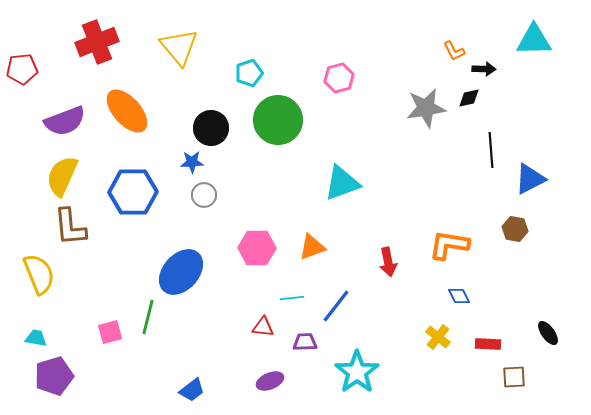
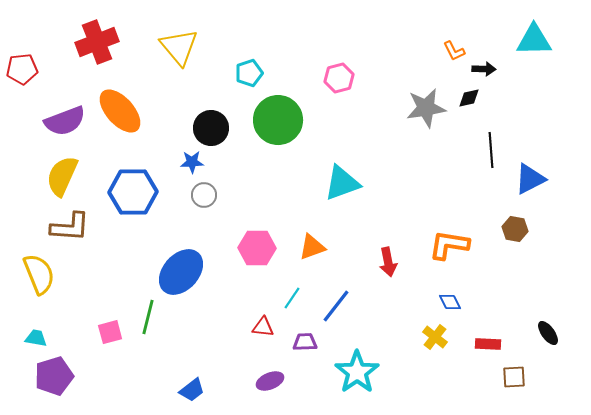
orange ellipse at (127, 111): moved 7 px left
brown L-shape at (70, 227): rotated 81 degrees counterclockwise
blue diamond at (459, 296): moved 9 px left, 6 px down
cyan line at (292, 298): rotated 50 degrees counterclockwise
yellow cross at (438, 337): moved 3 px left
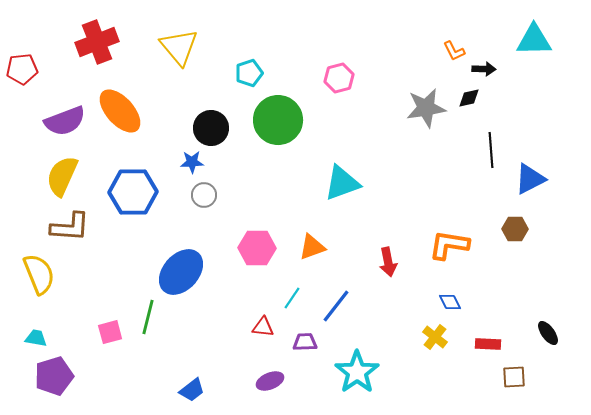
brown hexagon at (515, 229): rotated 10 degrees counterclockwise
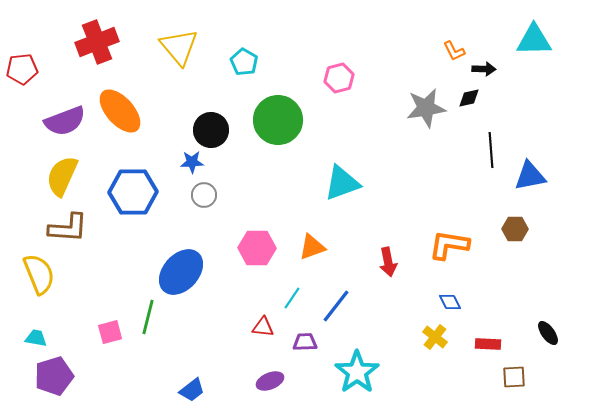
cyan pentagon at (249, 73): moved 5 px left, 11 px up; rotated 24 degrees counterclockwise
black circle at (211, 128): moved 2 px down
blue triangle at (530, 179): moved 3 px up; rotated 16 degrees clockwise
brown L-shape at (70, 227): moved 2 px left, 1 px down
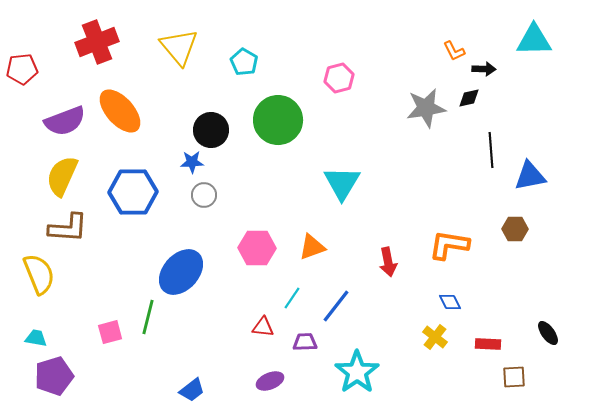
cyan triangle at (342, 183): rotated 39 degrees counterclockwise
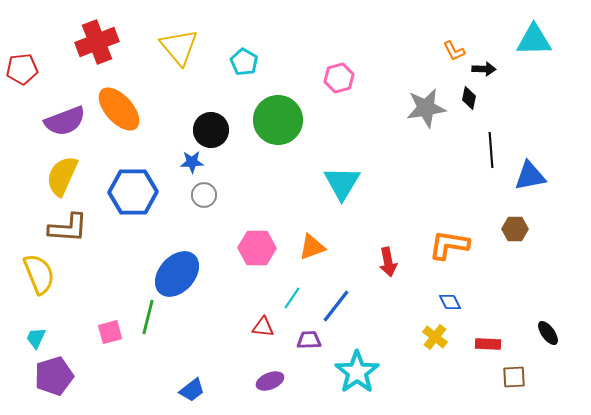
black diamond at (469, 98): rotated 65 degrees counterclockwise
orange ellipse at (120, 111): moved 1 px left, 2 px up
blue ellipse at (181, 272): moved 4 px left, 2 px down
cyan trapezoid at (36, 338): rotated 75 degrees counterclockwise
purple trapezoid at (305, 342): moved 4 px right, 2 px up
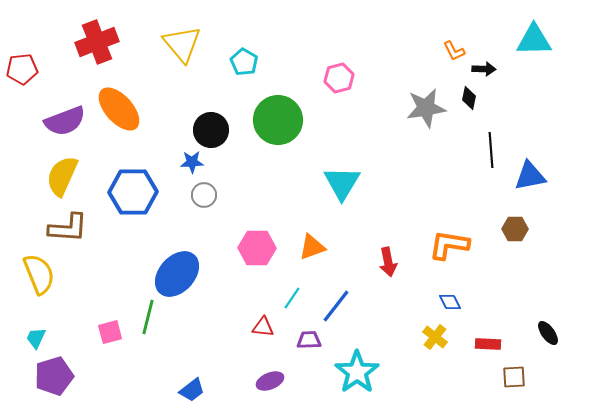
yellow triangle at (179, 47): moved 3 px right, 3 px up
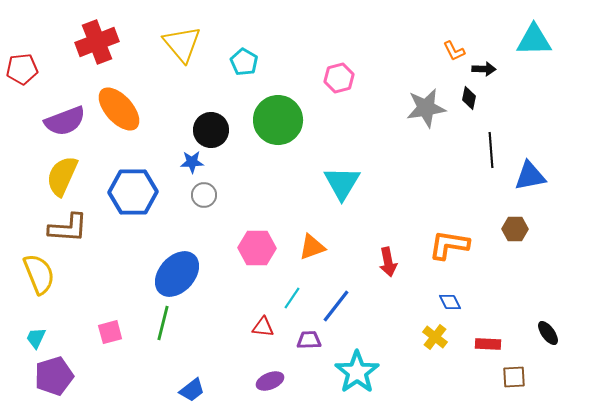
green line at (148, 317): moved 15 px right, 6 px down
